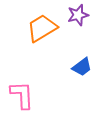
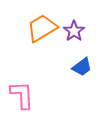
purple star: moved 4 px left, 16 px down; rotated 20 degrees counterclockwise
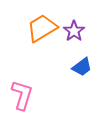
pink L-shape: rotated 20 degrees clockwise
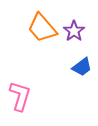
orange trapezoid: rotated 100 degrees counterclockwise
pink L-shape: moved 2 px left, 1 px down
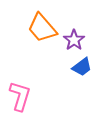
purple star: moved 9 px down
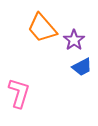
blue trapezoid: rotated 10 degrees clockwise
pink L-shape: moved 1 px left, 3 px up
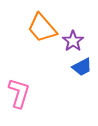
purple star: moved 1 px left, 1 px down
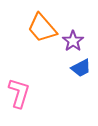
blue trapezoid: moved 1 px left, 1 px down
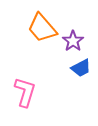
pink L-shape: moved 6 px right, 1 px up
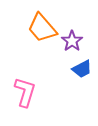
purple star: moved 1 px left
blue trapezoid: moved 1 px right, 1 px down
